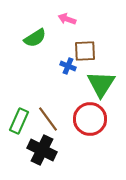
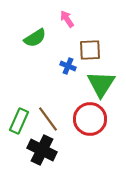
pink arrow: rotated 36 degrees clockwise
brown square: moved 5 px right, 1 px up
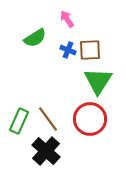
blue cross: moved 16 px up
green triangle: moved 3 px left, 3 px up
black cross: moved 4 px right, 1 px down; rotated 16 degrees clockwise
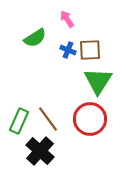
black cross: moved 6 px left
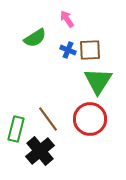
green rectangle: moved 3 px left, 8 px down; rotated 10 degrees counterclockwise
black cross: rotated 8 degrees clockwise
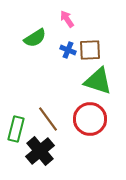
green triangle: rotated 44 degrees counterclockwise
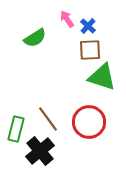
blue cross: moved 20 px right, 24 px up; rotated 21 degrees clockwise
green triangle: moved 4 px right, 4 px up
red circle: moved 1 px left, 3 px down
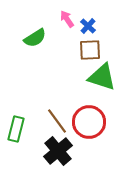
brown line: moved 9 px right, 2 px down
black cross: moved 18 px right
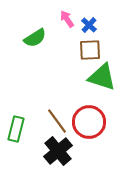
blue cross: moved 1 px right, 1 px up
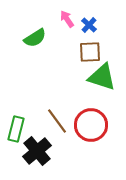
brown square: moved 2 px down
red circle: moved 2 px right, 3 px down
black cross: moved 21 px left
